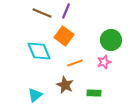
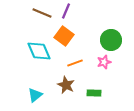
brown star: moved 1 px right
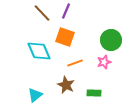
brown line: rotated 24 degrees clockwise
orange square: moved 1 px right, 1 px down; rotated 18 degrees counterclockwise
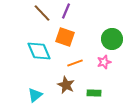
green circle: moved 1 px right, 1 px up
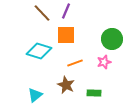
orange square: moved 1 px right, 2 px up; rotated 18 degrees counterclockwise
cyan diamond: rotated 50 degrees counterclockwise
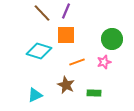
orange line: moved 2 px right, 1 px up
cyan triangle: rotated 14 degrees clockwise
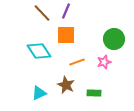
green circle: moved 2 px right
cyan diamond: rotated 40 degrees clockwise
cyan triangle: moved 4 px right, 2 px up
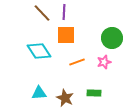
purple line: moved 2 px left, 1 px down; rotated 21 degrees counterclockwise
green circle: moved 2 px left, 1 px up
brown star: moved 1 px left, 13 px down
cyan triangle: rotated 21 degrees clockwise
